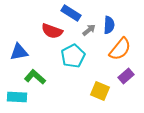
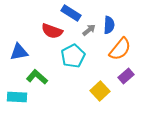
green L-shape: moved 2 px right
yellow square: rotated 24 degrees clockwise
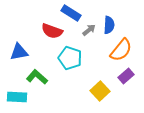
orange semicircle: moved 1 px right, 1 px down
cyan pentagon: moved 3 px left, 2 px down; rotated 25 degrees counterclockwise
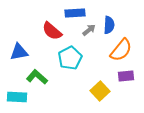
blue rectangle: moved 4 px right; rotated 36 degrees counterclockwise
red semicircle: rotated 20 degrees clockwise
cyan pentagon: rotated 25 degrees clockwise
purple rectangle: rotated 35 degrees clockwise
